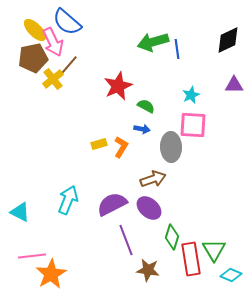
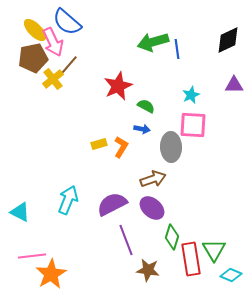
purple ellipse: moved 3 px right
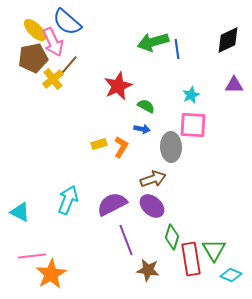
purple ellipse: moved 2 px up
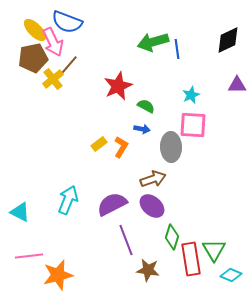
blue semicircle: rotated 20 degrees counterclockwise
purple triangle: moved 3 px right
yellow rectangle: rotated 21 degrees counterclockwise
pink line: moved 3 px left
orange star: moved 7 px right, 1 px down; rotated 16 degrees clockwise
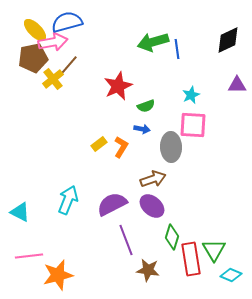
blue semicircle: rotated 144 degrees clockwise
pink arrow: rotated 76 degrees counterclockwise
green semicircle: rotated 132 degrees clockwise
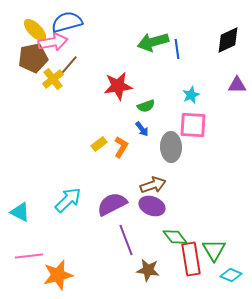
red star: rotated 16 degrees clockwise
blue arrow: rotated 42 degrees clockwise
brown arrow: moved 6 px down
cyan arrow: rotated 24 degrees clockwise
purple ellipse: rotated 20 degrees counterclockwise
green diamond: moved 3 px right; rotated 55 degrees counterclockwise
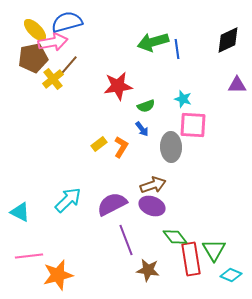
cyan star: moved 8 px left, 4 px down; rotated 30 degrees counterclockwise
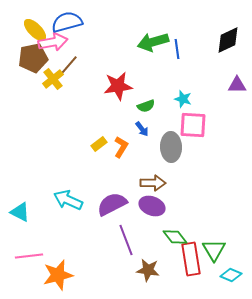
brown arrow: moved 2 px up; rotated 20 degrees clockwise
cyan arrow: rotated 112 degrees counterclockwise
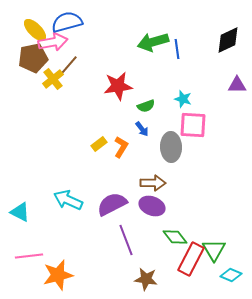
red rectangle: rotated 36 degrees clockwise
brown star: moved 2 px left, 9 px down
